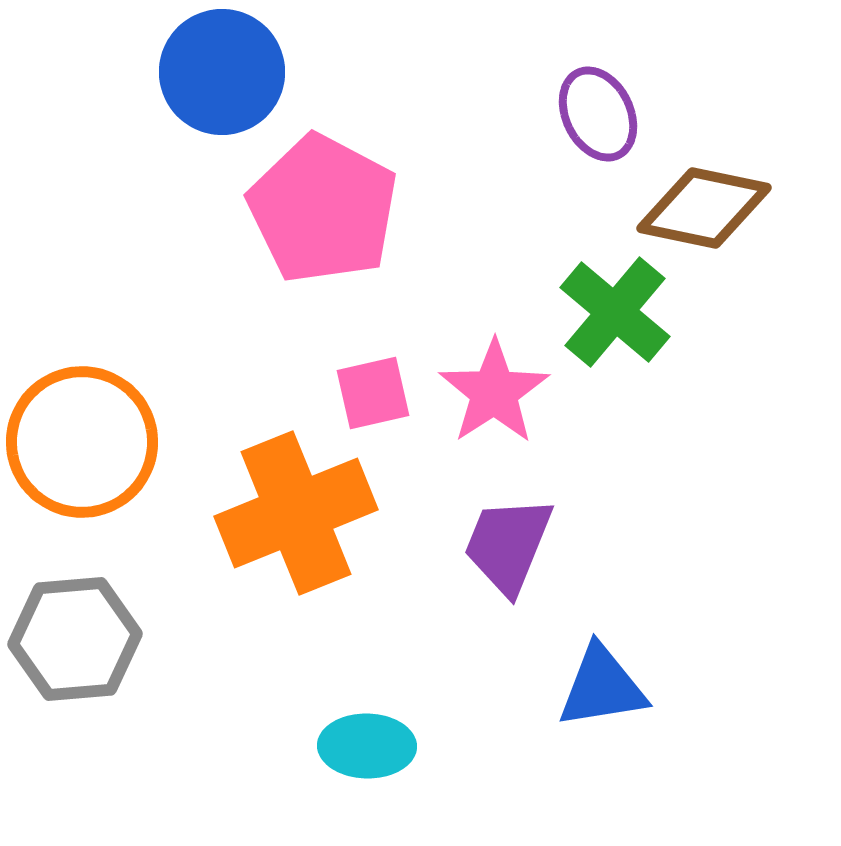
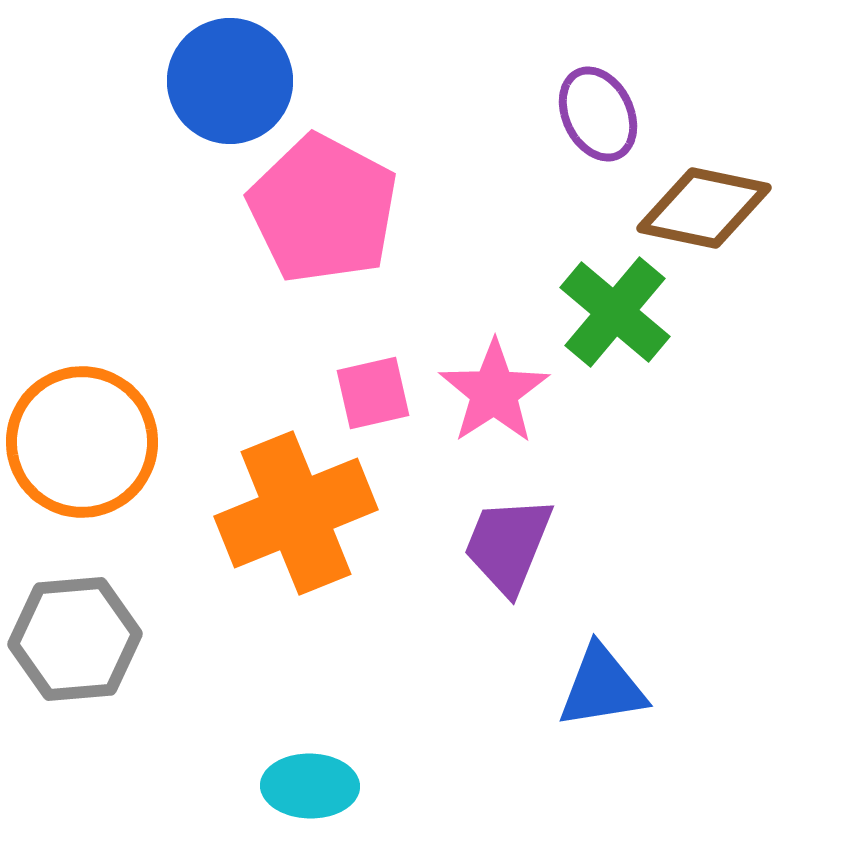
blue circle: moved 8 px right, 9 px down
cyan ellipse: moved 57 px left, 40 px down
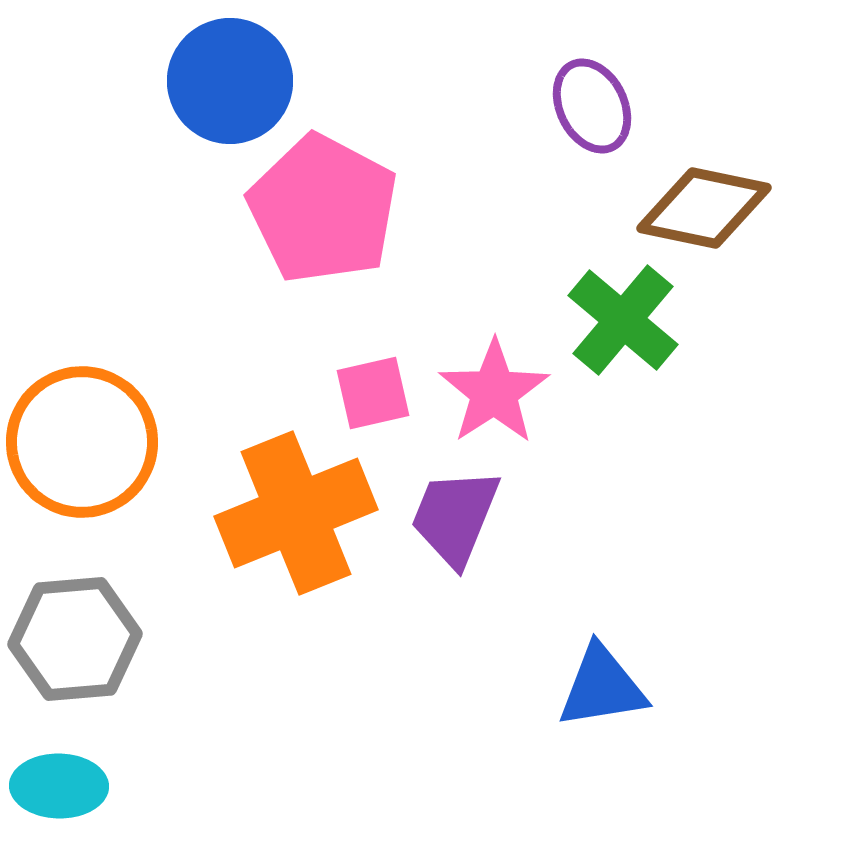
purple ellipse: moved 6 px left, 8 px up
green cross: moved 8 px right, 8 px down
purple trapezoid: moved 53 px left, 28 px up
cyan ellipse: moved 251 px left
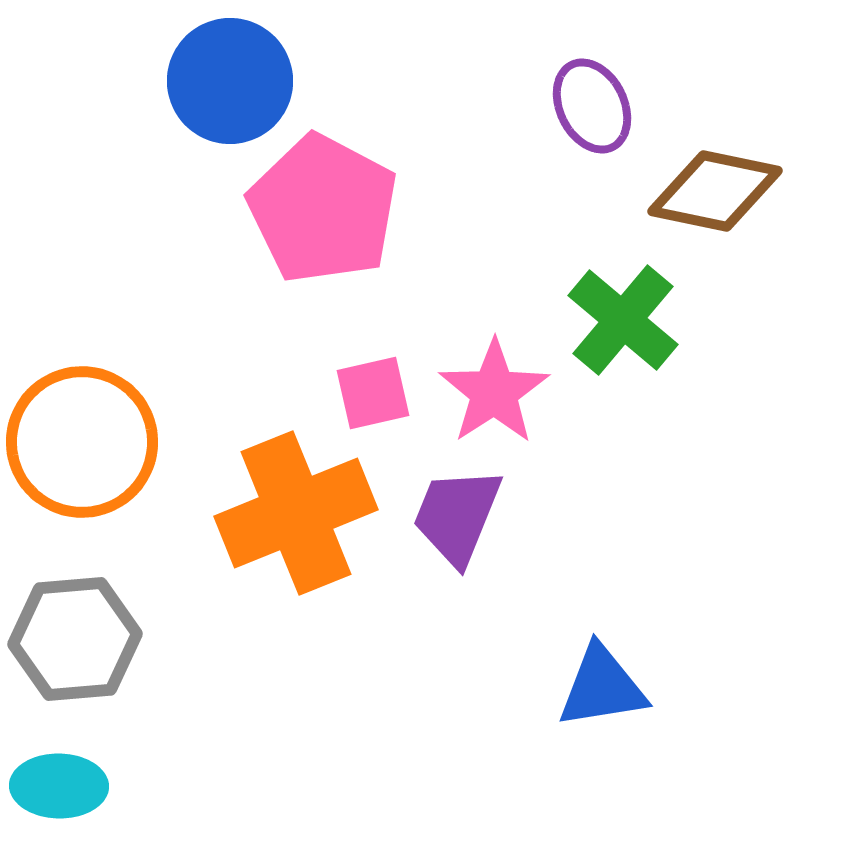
brown diamond: moved 11 px right, 17 px up
purple trapezoid: moved 2 px right, 1 px up
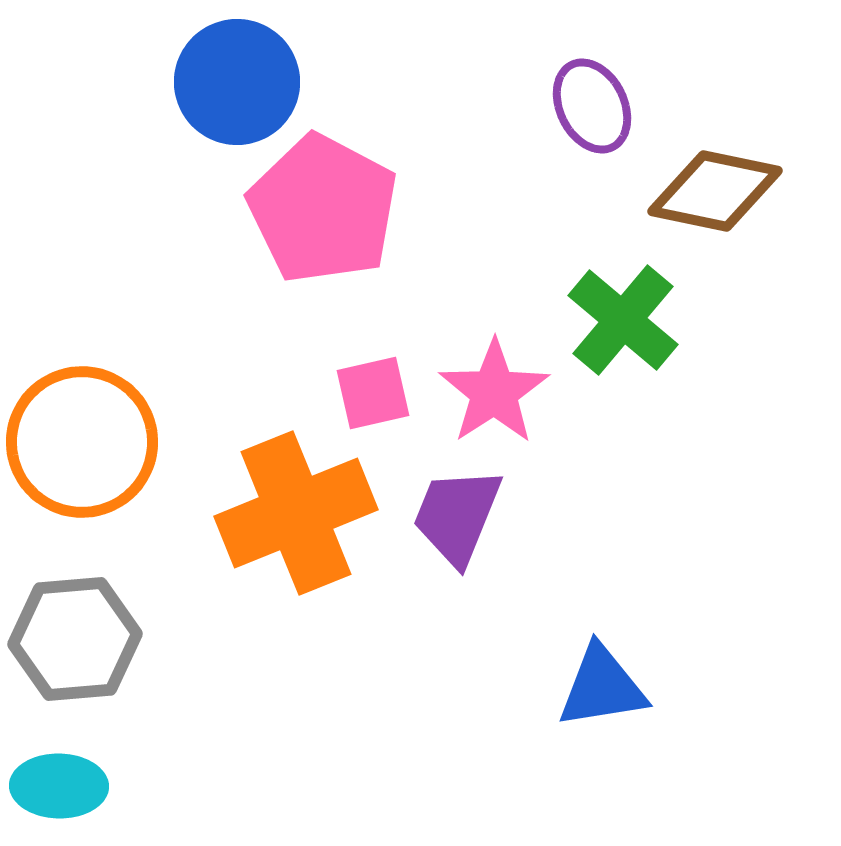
blue circle: moved 7 px right, 1 px down
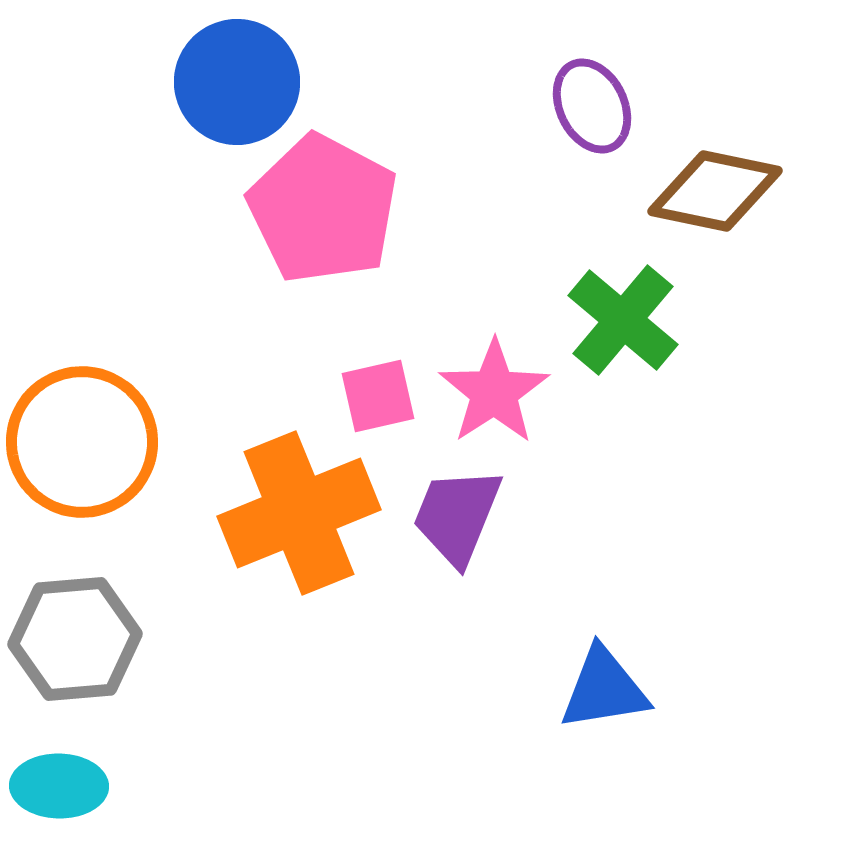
pink square: moved 5 px right, 3 px down
orange cross: moved 3 px right
blue triangle: moved 2 px right, 2 px down
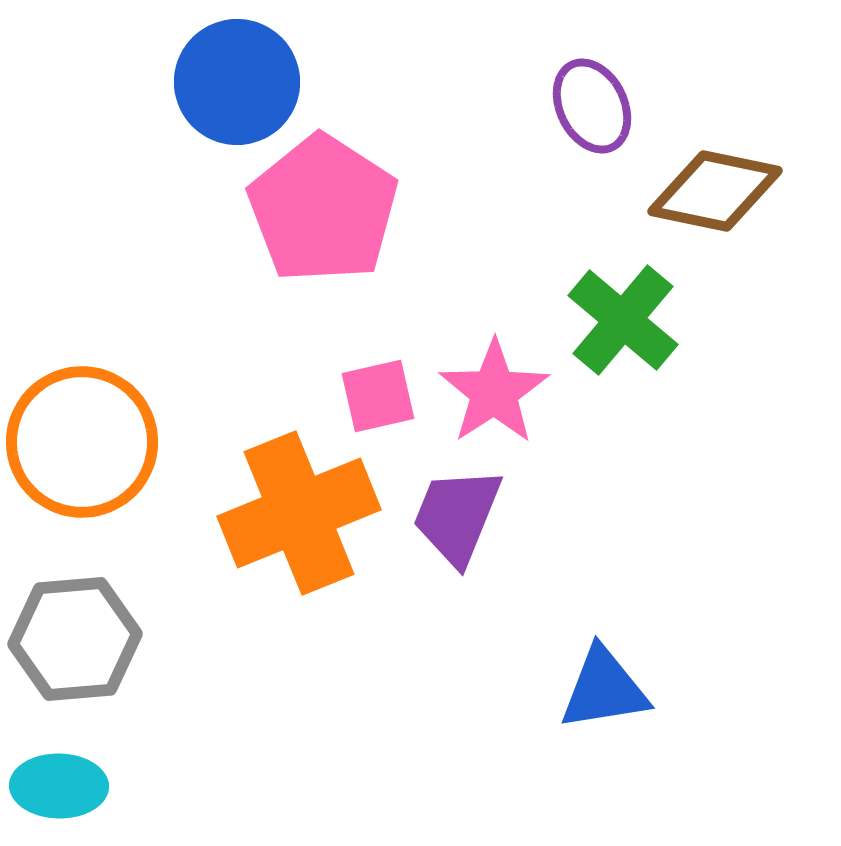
pink pentagon: rotated 5 degrees clockwise
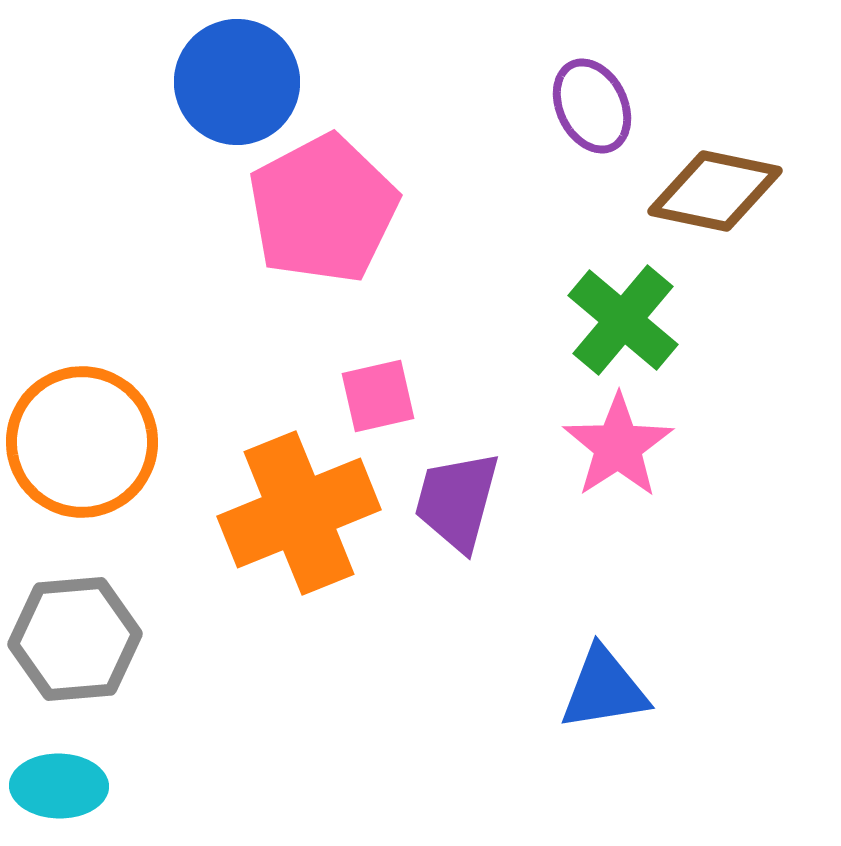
pink pentagon: rotated 11 degrees clockwise
pink star: moved 124 px right, 54 px down
purple trapezoid: moved 15 px up; rotated 7 degrees counterclockwise
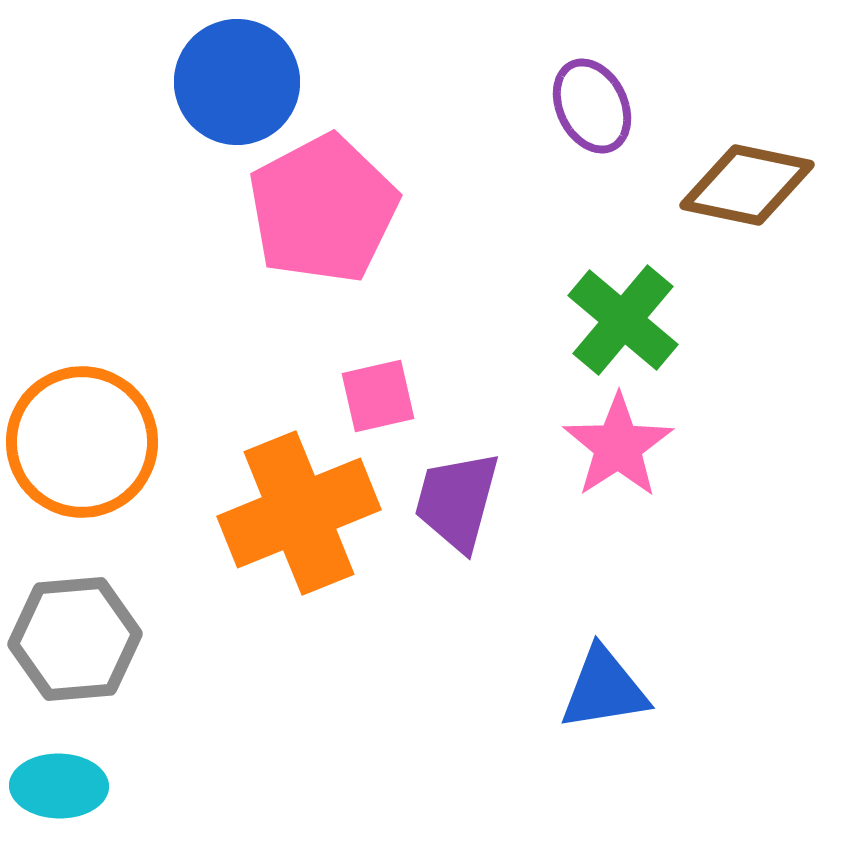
brown diamond: moved 32 px right, 6 px up
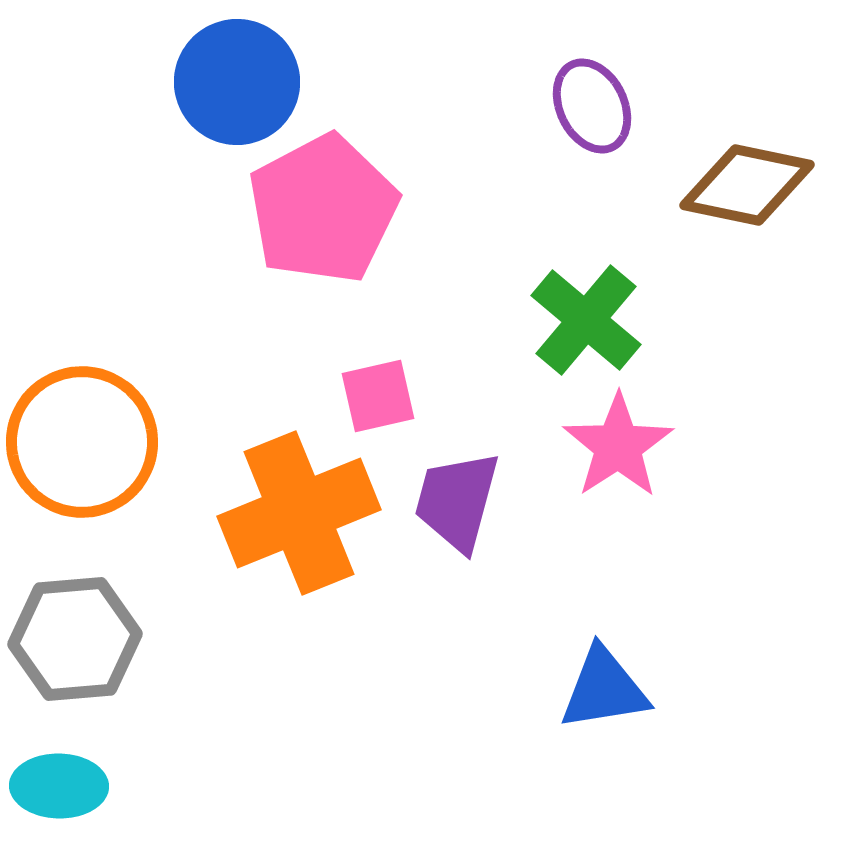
green cross: moved 37 px left
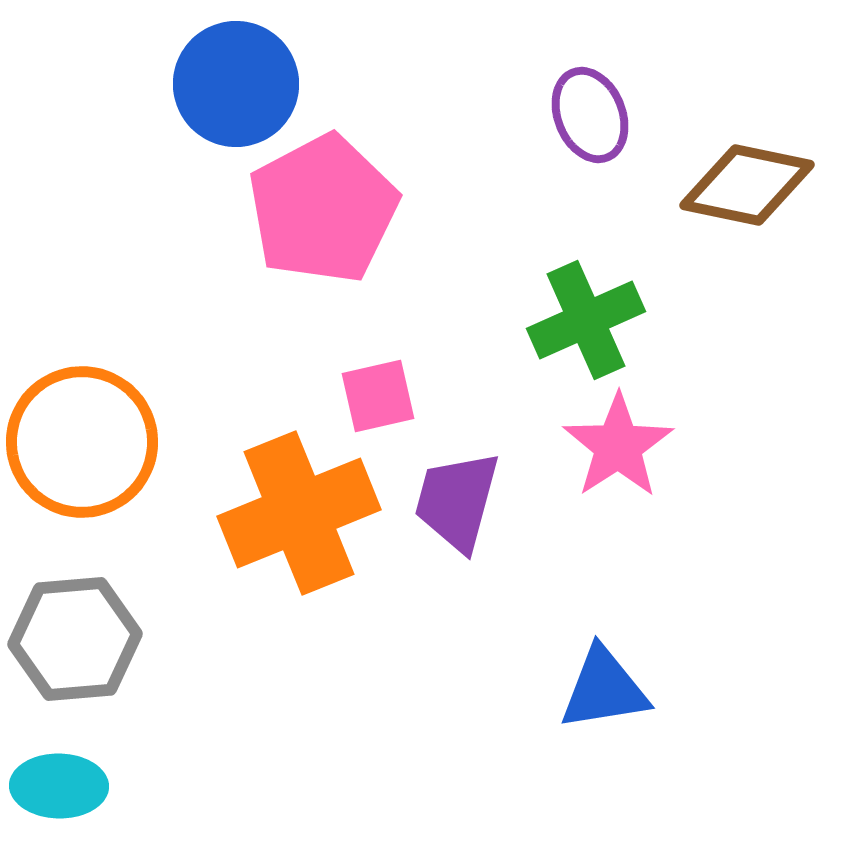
blue circle: moved 1 px left, 2 px down
purple ellipse: moved 2 px left, 9 px down; rotated 4 degrees clockwise
green cross: rotated 26 degrees clockwise
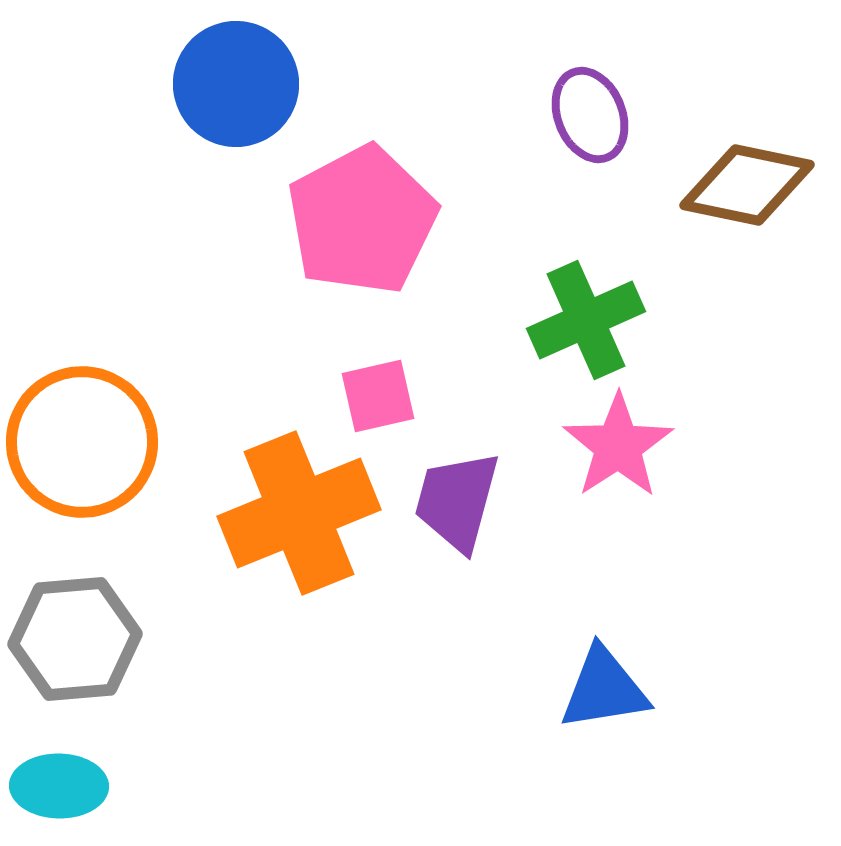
pink pentagon: moved 39 px right, 11 px down
